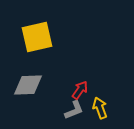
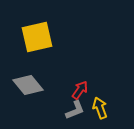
gray diamond: rotated 52 degrees clockwise
gray L-shape: moved 1 px right
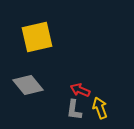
red arrow: rotated 102 degrees counterclockwise
gray L-shape: moved 1 px left; rotated 120 degrees clockwise
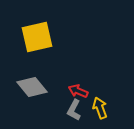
gray diamond: moved 4 px right, 2 px down
red arrow: moved 2 px left, 1 px down
gray L-shape: rotated 20 degrees clockwise
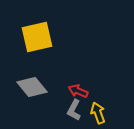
yellow arrow: moved 2 px left, 5 px down
